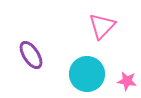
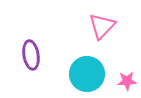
purple ellipse: rotated 24 degrees clockwise
pink star: rotated 12 degrees counterclockwise
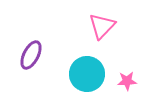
purple ellipse: rotated 36 degrees clockwise
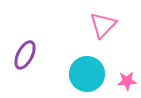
pink triangle: moved 1 px right, 1 px up
purple ellipse: moved 6 px left
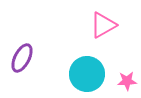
pink triangle: rotated 16 degrees clockwise
purple ellipse: moved 3 px left, 3 px down
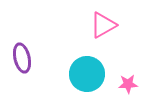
purple ellipse: rotated 40 degrees counterclockwise
pink star: moved 1 px right, 3 px down
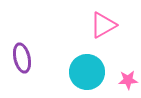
cyan circle: moved 2 px up
pink star: moved 4 px up
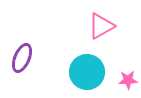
pink triangle: moved 2 px left, 1 px down
purple ellipse: rotated 36 degrees clockwise
